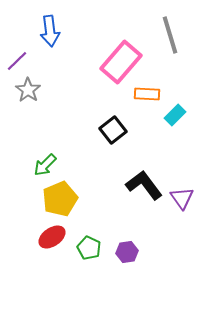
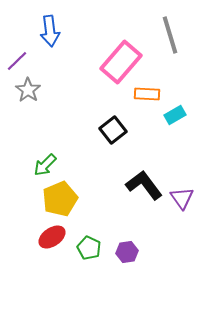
cyan rectangle: rotated 15 degrees clockwise
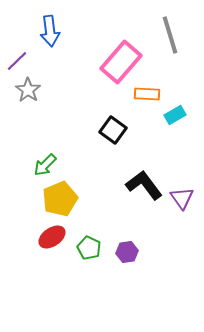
black square: rotated 16 degrees counterclockwise
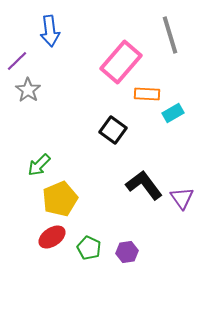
cyan rectangle: moved 2 px left, 2 px up
green arrow: moved 6 px left
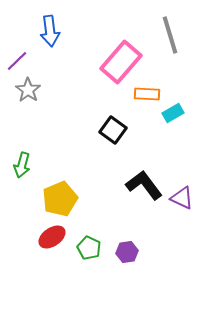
green arrow: moved 17 px left; rotated 30 degrees counterclockwise
purple triangle: rotated 30 degrees counterclockwise
